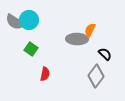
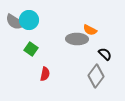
orange semicircle: rotated 88 degrees counterclockwise
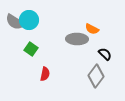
orange semicircle: moved 2 px right, 1 px up
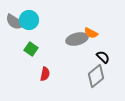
orange semicircle: moved 1 px left, 4 px down
gray ellipse: rotated 15 degrees counterclockwise
black semicircle: moved 2 px left, 3 px down
gray diamond: rotated 15 degrees clockwise
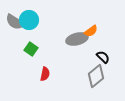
orange semicircle: moved 2 px up; rotated 64 degrees counterclockwise
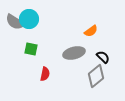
cyan circle: moved 1 px up
gray ellipse: moved 3 px left, 14 px down
green square: rotated 24 degrees counterclockwise
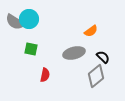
red semicircle: moved 1 px down
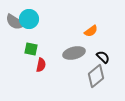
red semicircle: moved 4 px left, 10 px up
